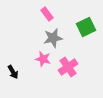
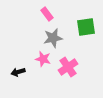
green square: rotated 18 degrees clockwise
black arrow: moved 5 px right; rotated 104 degrees clockwise
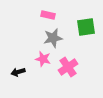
pink rectangle: moved 1 px right, 1 px down; rotated 40 degrees counterclockwise
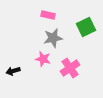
green square: rotated 18 degrees counterclockwise
pink cross: moved 2 px right, 1 px down
black arrow: moved 5 px left, 1 px up
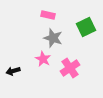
gray star: rotated 30 degrees clockwise
pink star: rotated 14 degrees clockwise
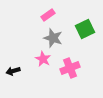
pink rectangle: rotated 48 degrees counterclockwise
green square: moved 1 px left, 2 px down
pink cross: rotated 12 degrees clockwise
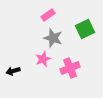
pink star: rotated 21 degrees clockwise
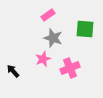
green square: rotated 30 degrees clockwise
black arrow: rotated 64 degrees clockwise
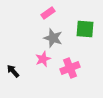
pink rectangle: moved 2 px up
